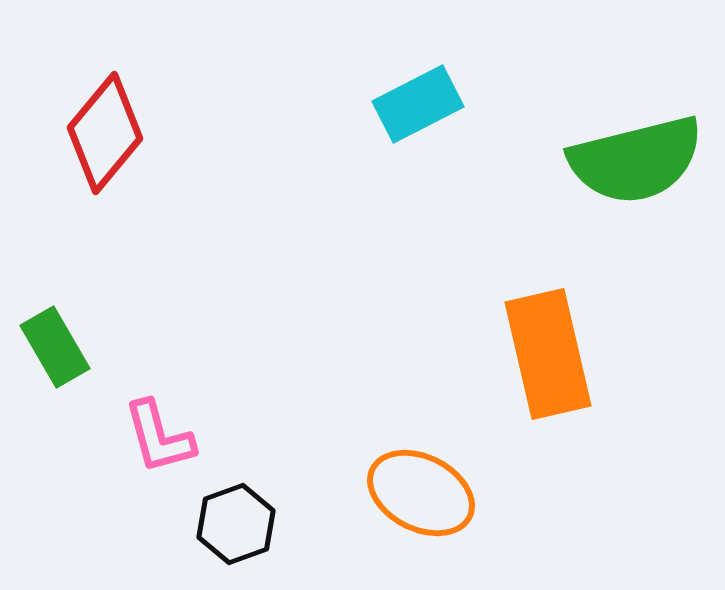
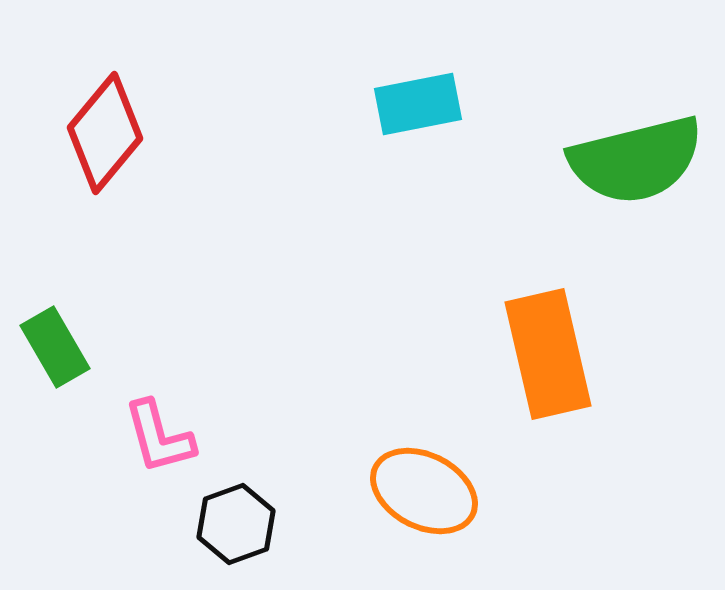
cyan rectangle: rotated 16 degrees clockwise
orange ellipse: moved 3 px right, 2 px up
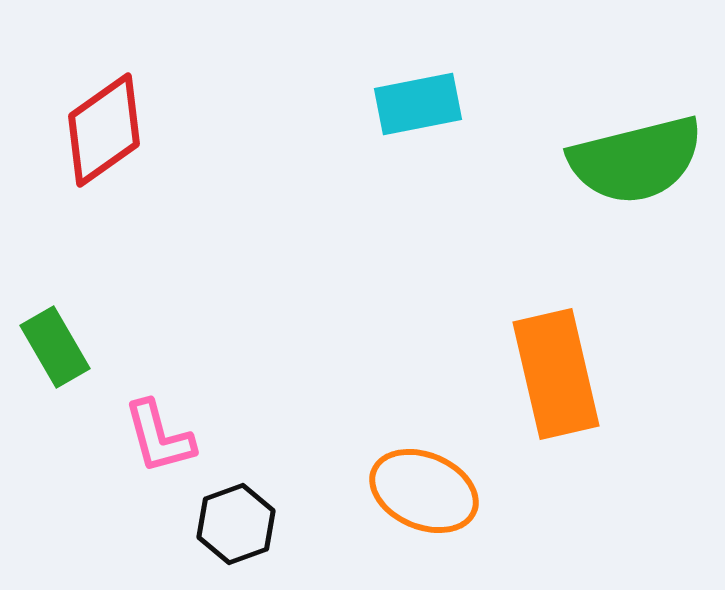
red diamond: moved 1 px left, 3 px up; rotated 15 degrees clockwise
orange rectangle: moved 8 px right, 20 px down
orange ellipse: rotated 4 degrees counterclockwise
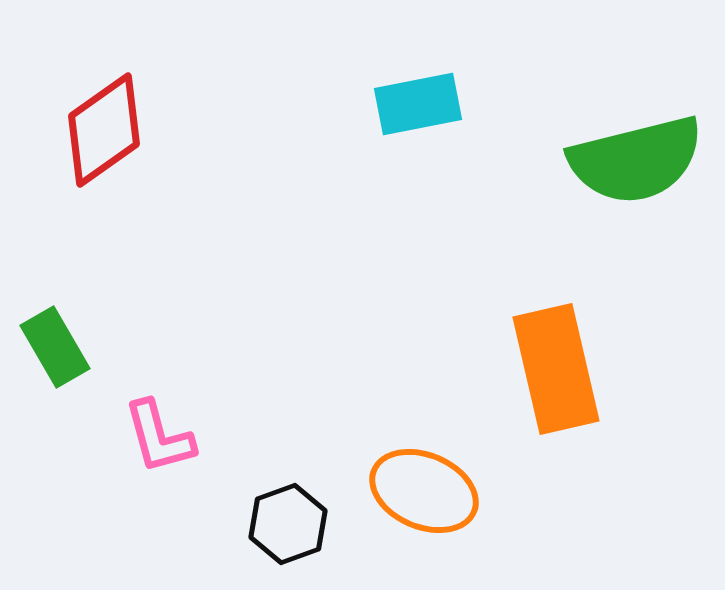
orange rectangle: moved 5 px up
black hexagon: moved 52 px right
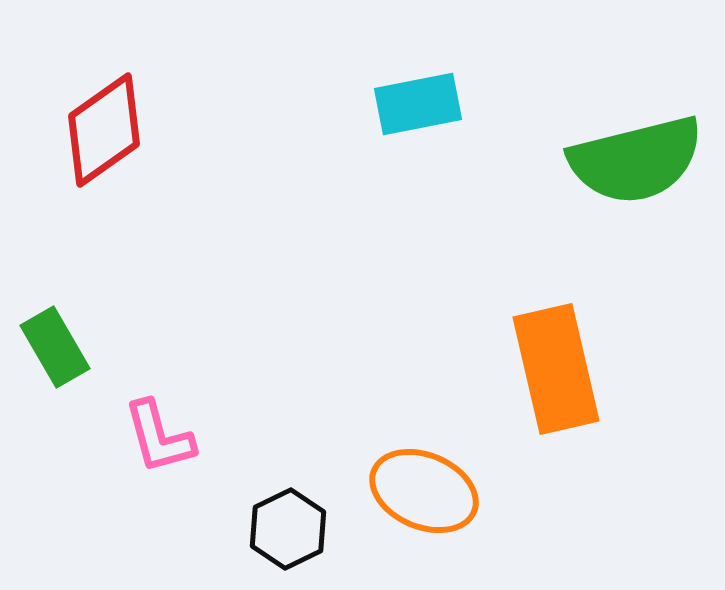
black hexagon: moved 5 px down; rotated 6 degrees counterclockwise
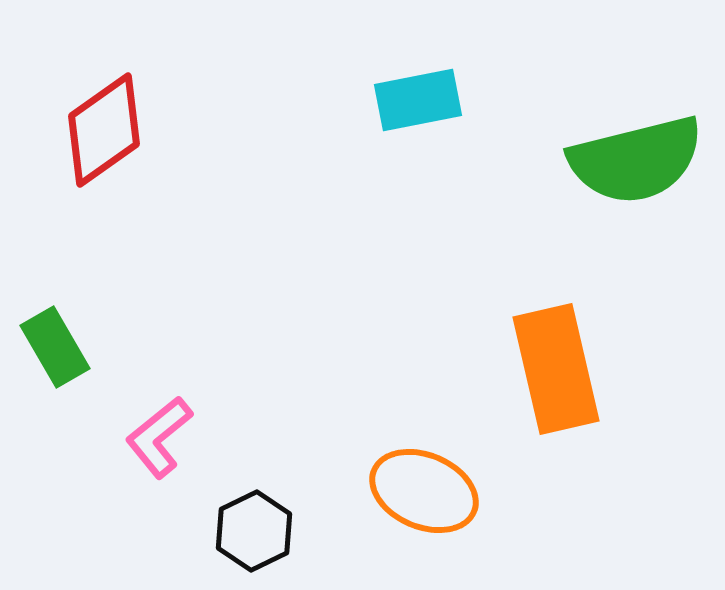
cyan rectangle: moved 4 px up
pink L-shape: rotated 66 degrees clockwise
black hexagon: moved 34 px left, 2 px down
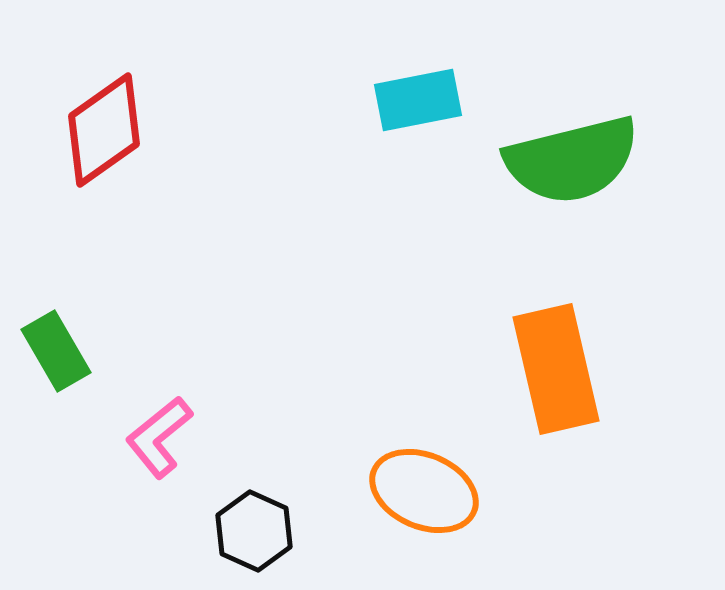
green semicircle: moved 64 px left
green rectangle: moved 1 px right, 4 px down
black hexagon: rotated 10 degrees counterclockwise
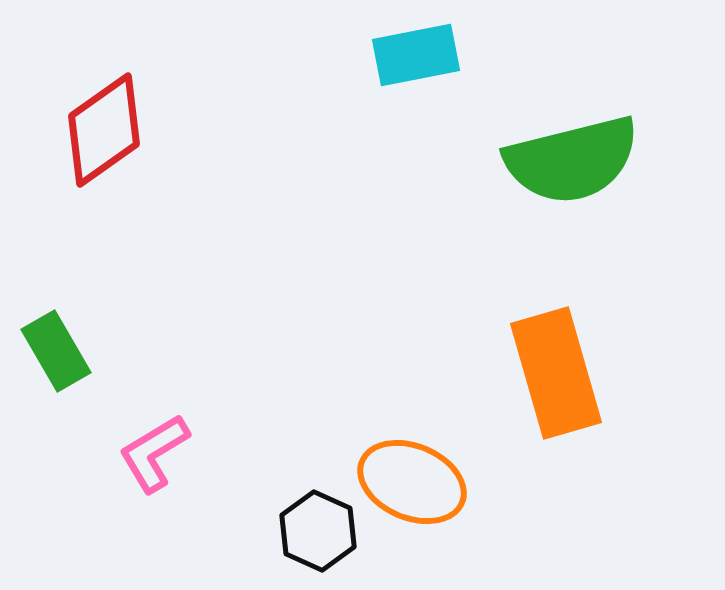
cyan rectangle: moved 2 px left, 45 px up
orange rectangle: moved 4 px down; rotated 3 degrees counterclockwise
pink L-shape: moved 5 px left, 16 px down; rotated 8 degrees clockwise
orange ellipse: moved 12 px left, 9 px up
black hexagon: moved 64 px right
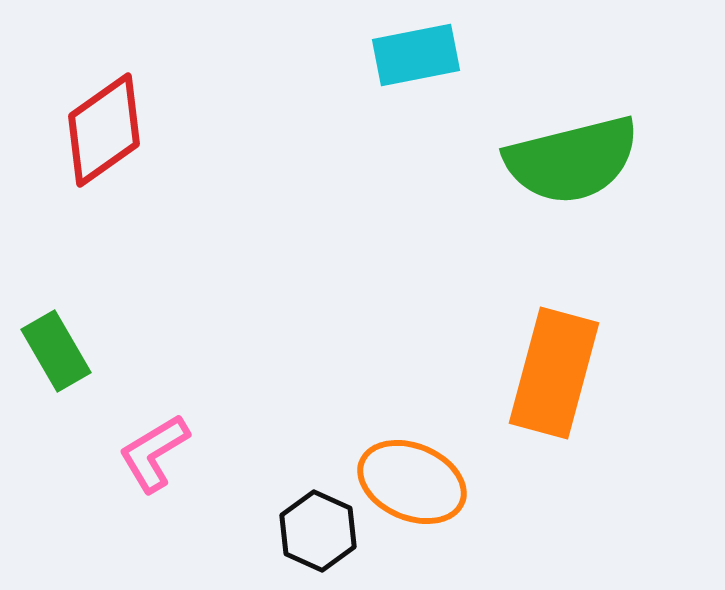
orange rectangle: moved 2 px left; rotated 31 degrees clockwise
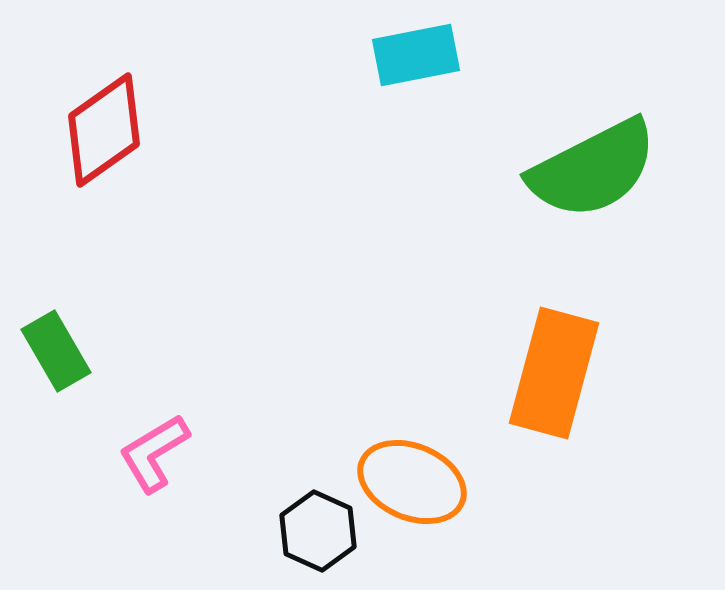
green semicircle: moved 21 px right, 9 px down; rotated 13 degrees counterclockwise
